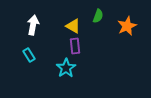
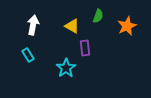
yellow triangle: moved 1 px left
purple rectangle: moved 10 px right, 2 px down
cyan rectangle: moved 1 px left
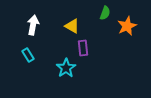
green semicircle: moved 7 px right, 3 px up
purple rectangle: moved 2 px left
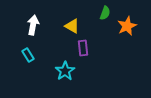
cyan star: moved 1 px left, 3 px down
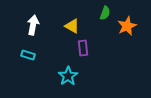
cyan rectangle: rotated 40 degrees counterclockwise
cyan star: moved 3 px right, 5 px down
